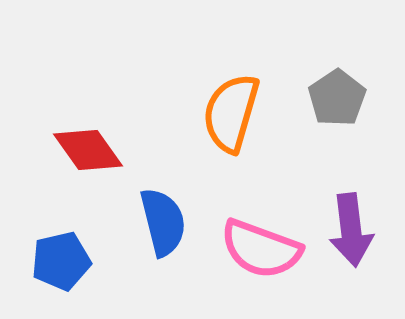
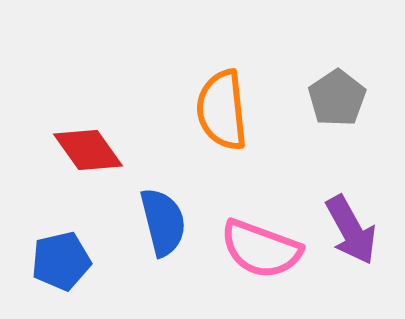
orange semicircle: moved 9 px left, 3 px up; rotated 22 degrees counterclockwise
purple arrow: rotated 22 degrees counterclockwise
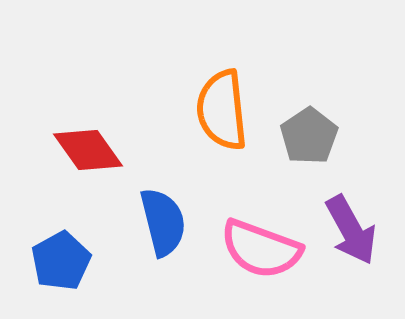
gray pentagon: moved 28 px left, 38 px down
blue pentagon: rotated 16 degrees counterclockwise
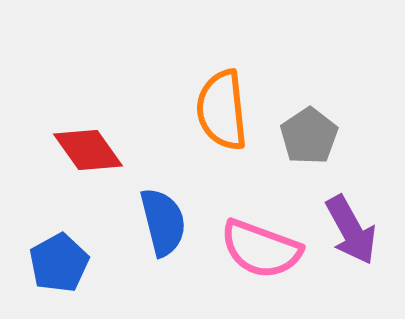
blue pentagon: moved 2 px left, 2 px down
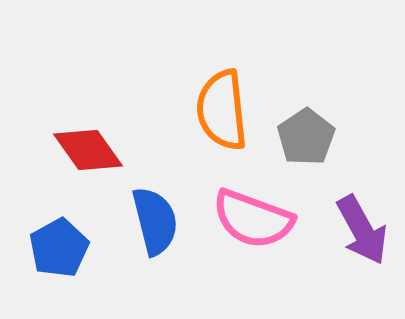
gray pentagon: moved 3 px left, 1 px down
blue semicircle: moved 8 px left, 1 px up
purple arrow: moved 11 px right
pink semicircle: moved 8 px left, 30 px up
blue pentagon: moved 15 px up
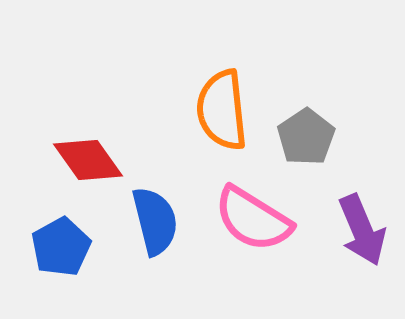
red diamond: moved 10 px down
pink semicircle: rotated 12 degrees clockwise
purple arrow: rotated 6 degrees clockwise
blue pentagon: moved 2 px right, 1 px up
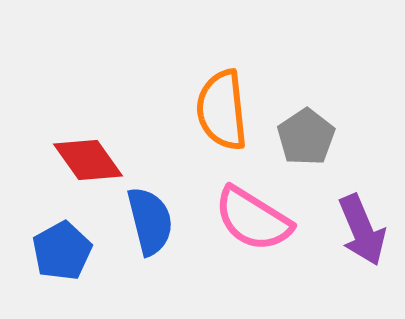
blue semicircle: moved 5 px left
blue pentagon: moved 1 px right, 4 px down
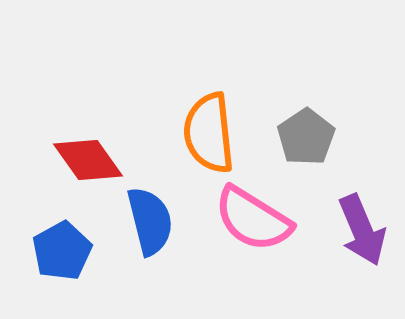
orange semicircle: moved 13 px left, 23 px down
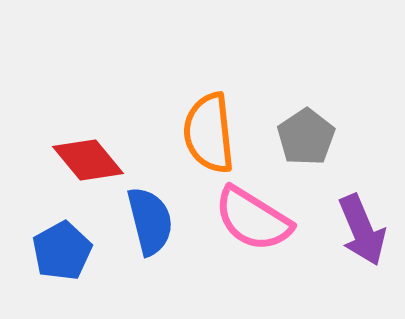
red diamond: rotated 4 degrees counterclockwise
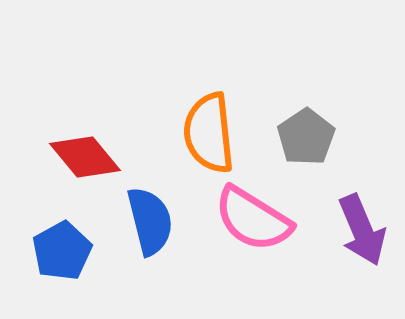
red diamond: moved 3 px left, 3 px up
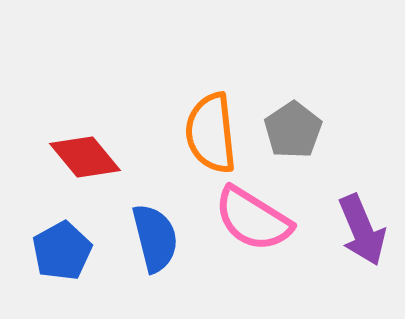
orange semicircle: moved 2 px right
gray pentagon: moved 13 px left, 7 px up
blue semicircle: moved 5 px right, 17 px down
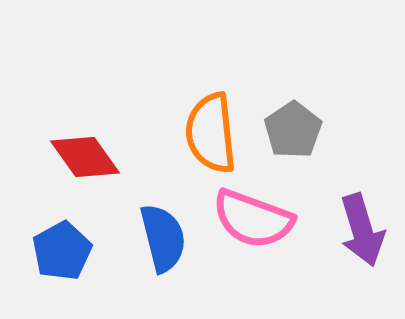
red diamond: rotated 4 degrees clockwise
pink semicircle: rotated 12 degrees counterclockwise
purple arrow: rotated 6 degrees clockwise
blue semicircle: moved 8 px right
